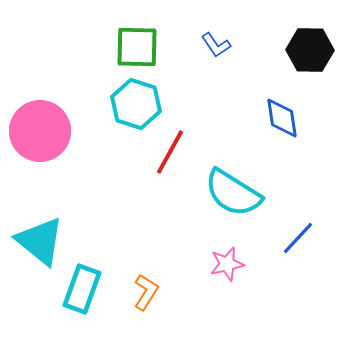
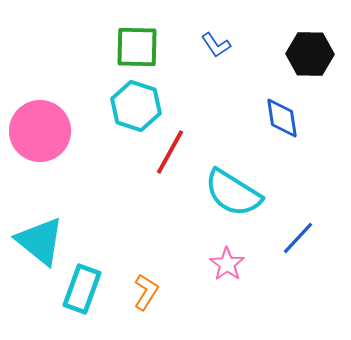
black hexagon: moved 4 px down
cyan hexagon: moved 2 px down
pink star: rotated 24 degrees counterclockwise
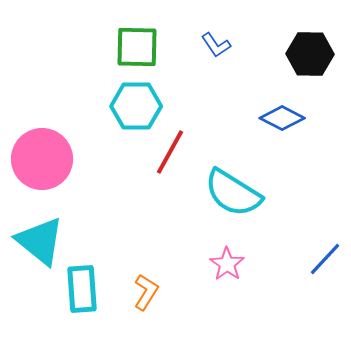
cyan hexagon: rotated 18 degrees counterclockwise
blue diamond: rotated 54 degrees counterclockwise
pink circle: moved 2 px right, 28 px down
blue line: moved 27 px right, 21 px down
cyan rectangle: rotated 24 degrees counterclockwise
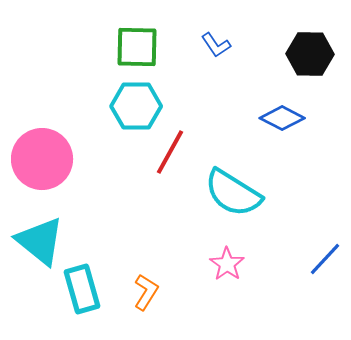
cyan rectangle: rotated 12 degrees counterclockwise
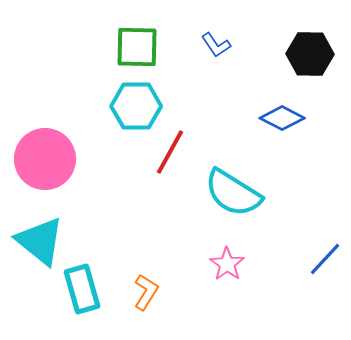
pink circle: moved 3 px right
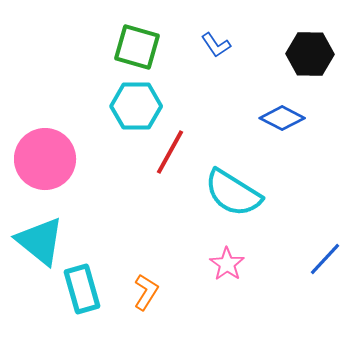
green square: rotated 15 degrees clockwise
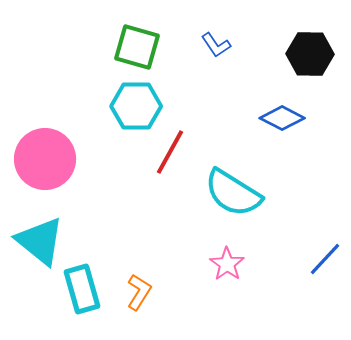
orange L-shape: moved 7 px left
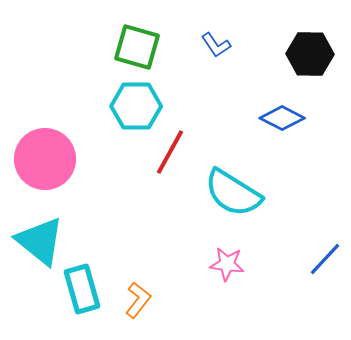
pink star: rotated 28 degrees counterclockwise
orange L-shape: moved 1 px left, 8 px down; rotated 6 degrees clockwise
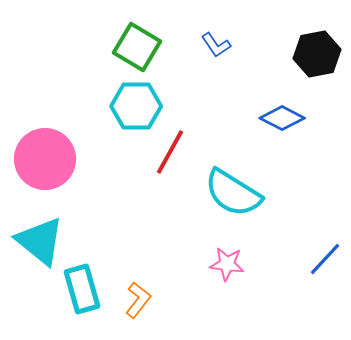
green square: rotated 15 degrees clockwise
black hexagon: moved 7 px right; rotated 12 degrees counterclockwise
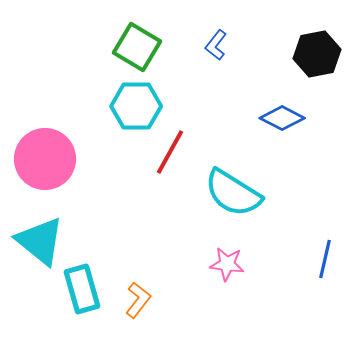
blue L-shape: rotated 72 degrees clockwise
blue line: rotated 30 degrees counterclockwise
